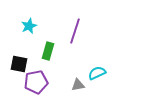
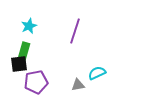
green rectangle: moved 24 px left
black square: rotated 18 degrees counterclockwise
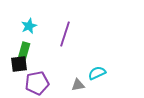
purple line: moved 10 px left, 3 px down
purple pentagon: moved 1 px right, 1 px down
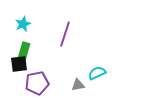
cyan star: moved 6 px left, 2 px up
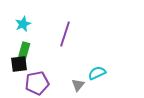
gray triangle: rotated 40 degrees counterclockwise
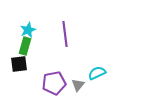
cyan star: moved 5 px right, 6 px down
purple line: rotated 25 degrees counterclockwise
green rectangle: moved 1 px right, 5 px up
purple pentagon: moved 17 px right
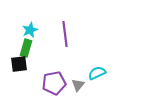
cyan star: moved 2 px right
green rectangle: moved 1 px right, 2 px down
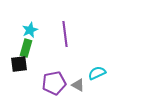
gray triangle: rotated 40 degrees counterclockwise
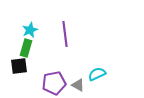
black square: moved 2 px down
cyan semicircle: moved 1 px down
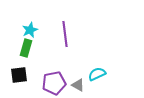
black square: moved 9 px down
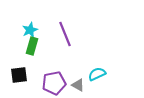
purple line: rotated 15 degrees counterclockwise
green rectangle: moved 6 px right, 2 px up
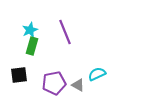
purple line: moved 2 px up
